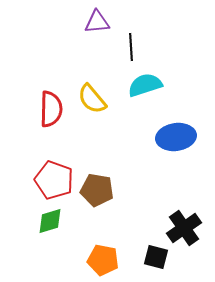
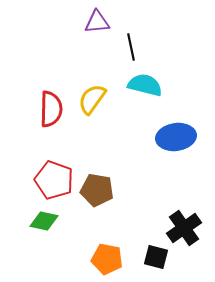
black line: rotated 8 degrees counterclockwise
cyan semicircle: rotated 32 degrees clockwise
yellow semicircle: rotated 76 degrees clockwise
green diamond: moved 6 px left; rotated 28 degrees clockwise
orange pentagon: moved 4 px right, 1 px up
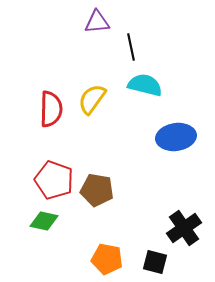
black square: moved 1 px left, 5 px down
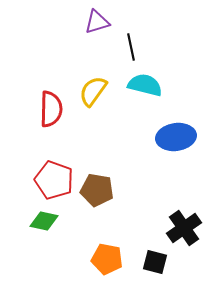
purple triangle: rotated 12 degrees counterclockwise
yellow semicircle: moved 1 px right, 8 px up
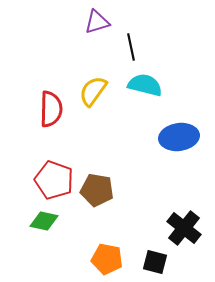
blue ellipse: moved 3 px right
black cross: rotated 16 degrees counterclockwise
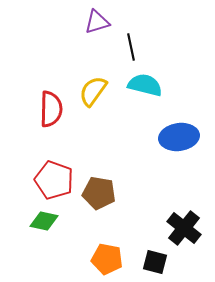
brown pentagon: moved 2 px right, 3 px down
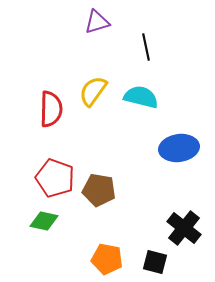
black line: moved 15 px right
cyan semicircle: moved 4 px left, 12 px down
blue ellipse: moved 11 px down
red pentagon: moved 1 px right, 2 px up
brown pentagon: moved 3 px up
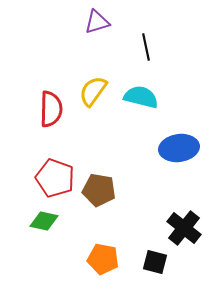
orange pentagon: moved 4 px left
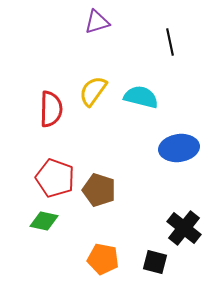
black line: moved 24 px right, 5 px up
brown pentagon: rotated 8 degrees clockwise
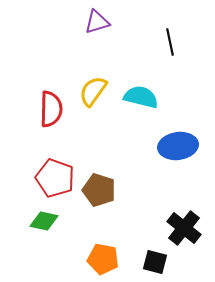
blue ellipse: moved 1 px left, 2 px up
